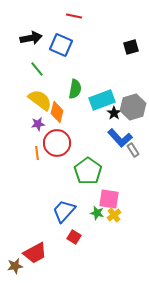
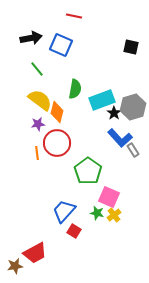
black square: rotated 28 degrees clockwise
pink square: moved 2 px up; rotated 15 degrees clockwise
red square: moved 6 px up
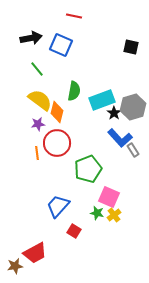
green semicircle: moved 1 px left, 2 px down
green pentagon: moved 2 px up; rotated 16 degrees clockwise
blue trapezoid: moved 6 px left, 5 px up
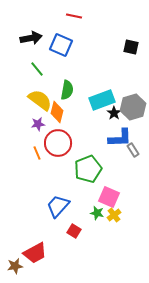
green semicircle: moved 7 px left, 1 px up
blue L-shape: rotated 50 degrees counterclockwise
red circle: moved 1 px right
orange line: rotated 16 degrees counterclockwise
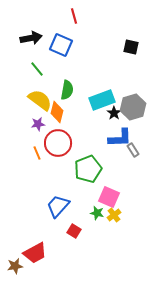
red line: rotated 63 degrees clockwise
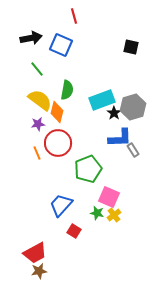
blue trapezoid: moved 3 px right, 1 px up
brown star: moved 24 px right, 5 px down
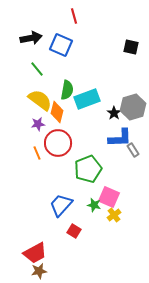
cyan rectangle: moved 15 px left, 1 px up
green star: moved 3 px left, 8 px up
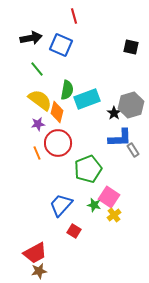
gray hexagon: moved 2 px left, 2 px up
pink square: rotated 10 degrees clockwise
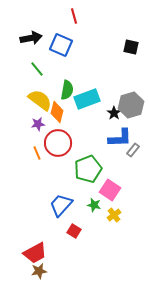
gray rectangle: rotated 72 degrees clockwise
pink square: moved 1 px right, 7 px up
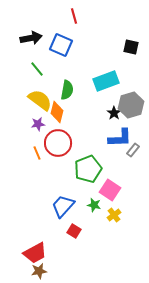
cyan rectangle: moved 19 px right, 18 px up
blue trapezoid: moved 2 px right, 1 px down
